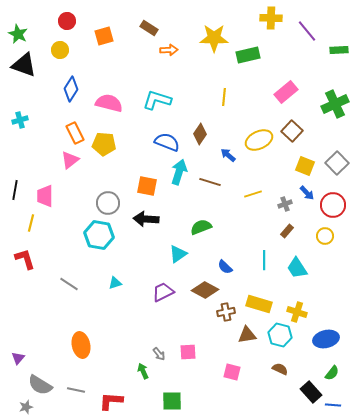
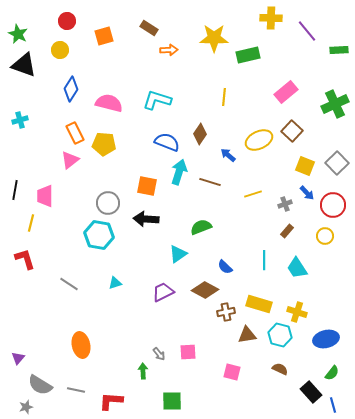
green arrow at (143, 371): rotated 21 degrees clockwise
blue line at (333, 405): rotated 70 degrees clockwise
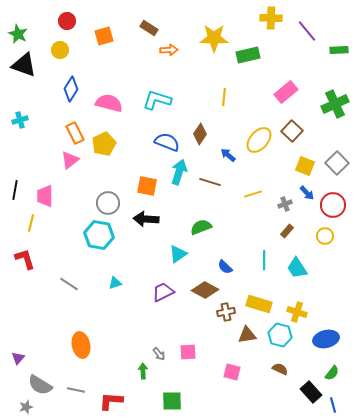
yellow ellipse at (259, 140): rotated 24 degrees counterclockwise
yellow pentagon at (104, 144): rotated 30 degrees counterclockwise
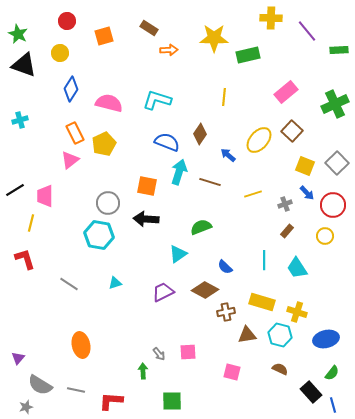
yellow circle at (60, 50): moved 3 px down
black line at (15, 190): rotated 48 degrees clockwise
yellow rectangle at (259, 304): moved 3 px right, 2 px up
